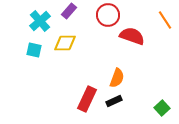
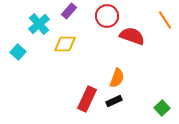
red circle: moved 1 px left, 1 px down
cyan cross: moved 1 px left, 3 px down
yellow diamond: moved 1 px down
cyan square: moved 16 px left, 2 px down; rotated 28 degrees clockwise
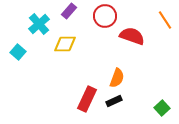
red circle: moved 2 px left
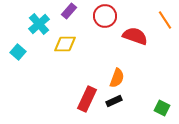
red semicircle: moved 3 px right
green square: rotated 21 degrees counterclockwise
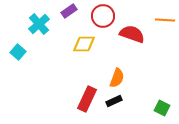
purple rectangle: rotated 14 degrees clockwise
red circle: moved 2 px left
orange line: rotated 54 degrees counterclockwise
red semicircle: moved 3 px left, 2 px up
yellow diamond: moved 19 px right
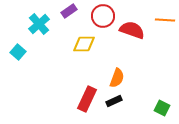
red semicircle: moved 4 px up
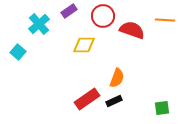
yellow diamond: moved 1 px down
red rectangle: rotated 30 degrees clockwise
green square: rotated 35 degrees counterclockwise
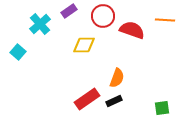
cyan cross: moved 1 px right
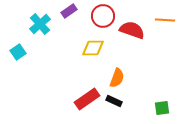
yellow diamond: moved 9 px right, 3 px down
cyan square: rotated 14 degrees clockwise
black rectangle: rotated 49 degrees clockwise
